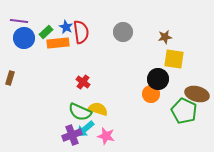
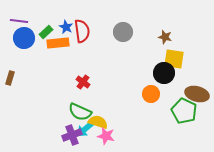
red semicircle: moved 1 px right, 1 px up
brown star: rotated 24 degrees clockwise
black circle: moved 6 px right, 6 px up
yellow semicircle: moved 13 px down
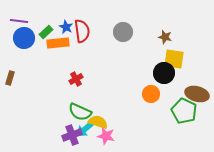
red cross: moved 7 px left, 3 px up; rotated 24 degrees clockwise
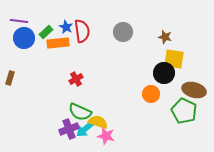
brown ellipse: moved 3 px left, 4 px up
purple cross: moved 3 px left, 6 px up
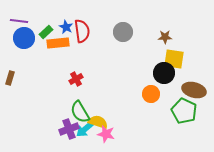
brown star: rotated 16 degrees counterclockwise
green semicircle: rotated 35 degrees clockwise
pink star: moved 2 px up
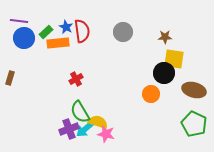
green pentagon: moved 10 px right, 13 px down
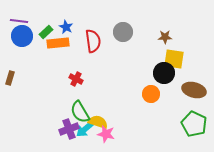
red semicircle: moved 11 px right, 10 px down
blue circle: moved 2 px left, 2 px up
red cross: rotated 32 degrees counterclockwise
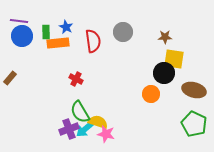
green rectangle: rotated 48 degrees counterclockwise
brown rectangle: rotated 24 degrees clockwise
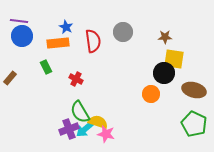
green rectangle: moved 35 px down; rotated 24 degrees counterclockwise
